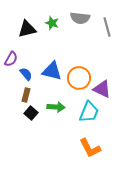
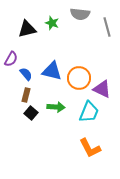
gray semicircle: moved 4 px up
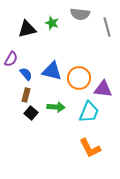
purple triangle: moved 1 px right; rotated 18 degrees counterclockwise
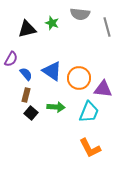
blue triangle: rotated 20 degrees clockwise
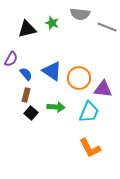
gray line: rotated 54 degrees counterclockwise
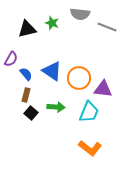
orange L-shape: rotated 25 degrees counterclockwise
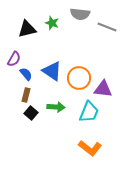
purple semicircle: moved 3 px right
